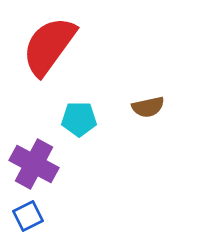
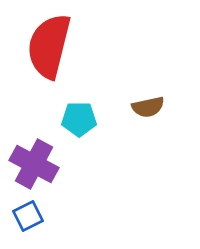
red semicircle: rotated 22 degrees counterclockwise
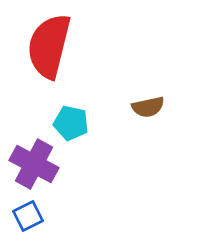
cyan pentagon: moved 8 px left, 4 px down; rotated 12 degrees clockwise
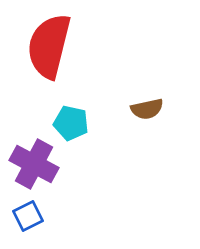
brown semicircle: moved 1 px left, 2 px down
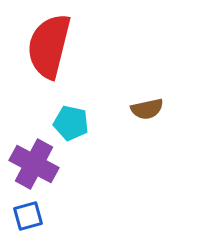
blue square: rotated 12 degrees clockwise
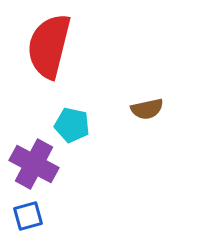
cyan pentagon: moved 1 px right, 2 px down
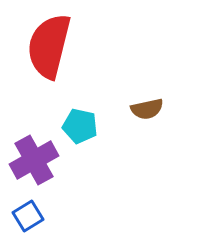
cyan pentagon: moved 8 px right, 1 px down
purple cross: moved 4 px up; rotated 33 degrees clockwise
blue square: rotated 16 degrees counterclockwise
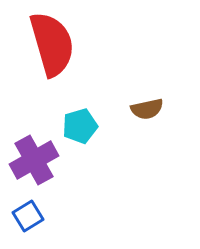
red semicircle: moved 3 px right, 2 px up; rotated 150 degrees clockwise
cyan pentagon: rotated 28 degrees counterclockwise
